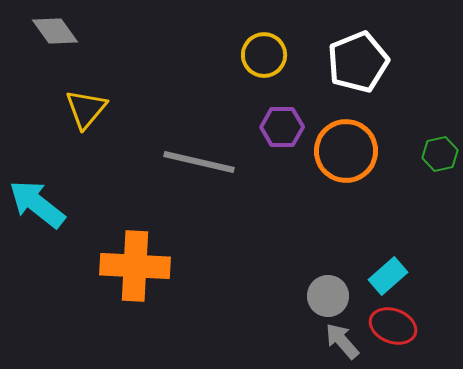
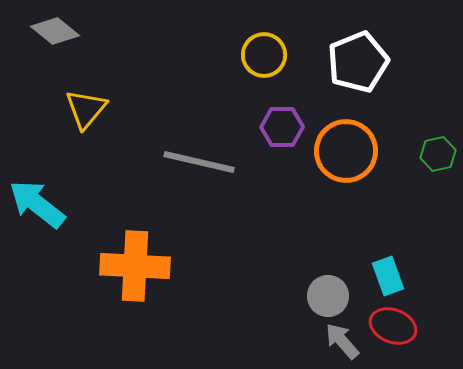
gray diamond: rotated 15 degrees counterclockwise
green hexagon: moved 2 px left
cyan rectangle: rotated 69 degrees counterclockwise
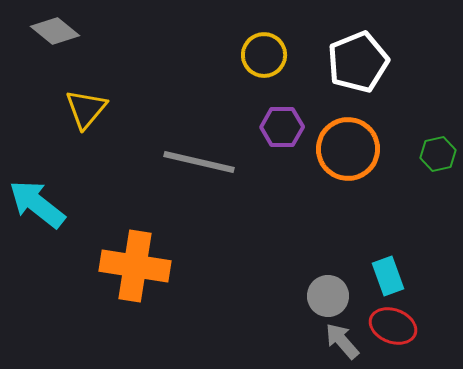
orange circle: moved 2 px right, 2 px up
orange cross: rotated 6 degrees clockwise
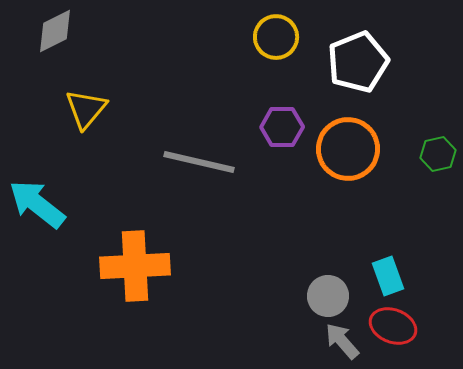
gray diamond: rotated 66 degrees counterclockwise
yellow circle: moved 12 px right, 18 px up
orange cross: rotated 12 degrees counterclockwise
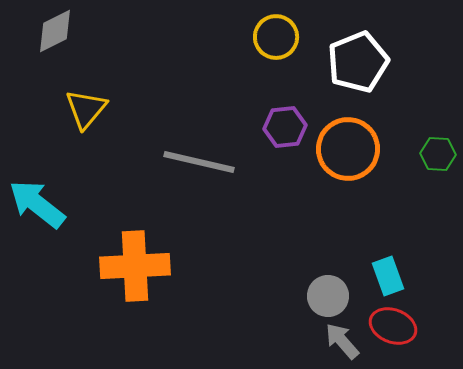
purple hexagon: moved 3 px right; rotated 6 degrees counterclockwise
green hexagon: rotated 16 degrees clockwise
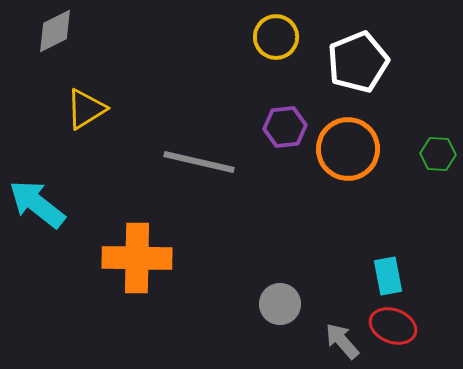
yellow triangle: rotated 18 degrees clockwise
orange cross: moved 2 px right, 8 px up; rotated 4 degrees clockwise
cyan rectangle: rotated 9 degrees clockwise
gray circle: moved 48 px left, 8 px down
